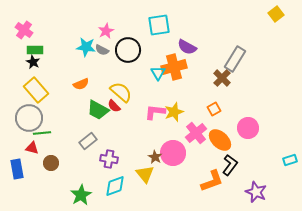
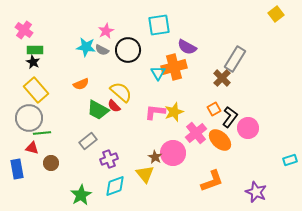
purple cross at (109, 159): rotated 30 degrees counterclockwise
black L-shape at (230, 165): moved 48 px up
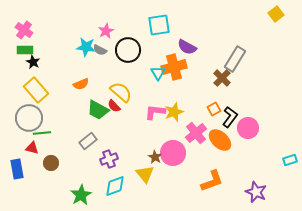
green rectangle at (35, 50): moved 10 px left
gray semicircle at (102, 50): moved 2 px left
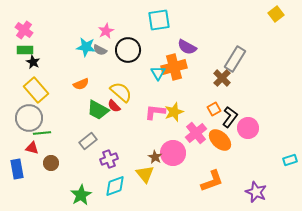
cyan square at (159, 25): moved 5 px up
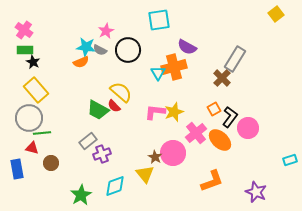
orange semicircle at (81, 84): moved 22 px up
purple cross at (109, 159): moved 7 px left, 5 px up
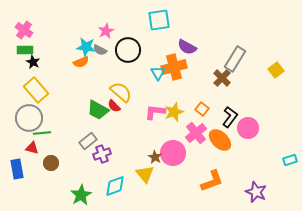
yellow square at (276, 14): moved 56 px down
orange square at (214, 109): moved 12 px left; rotated 24 degrees counterclockwise
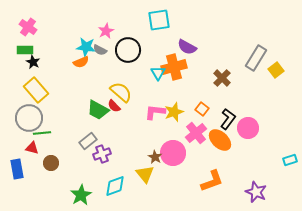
pink cross at (24, 30): moved 4 px right, 3 px up
gray rectangle at (235, 59): moved 21 px right, 1 px up
black L-shape at (230, 117): moved 2 px left, 2 px down
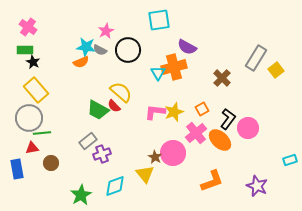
orange square at (202, 109): rotated 24 degrees clockwise
red triangle at (32, 148): rotated 24 degrees counterclockwise
purple star at (256, 192): moved 1 px right, 6 px up
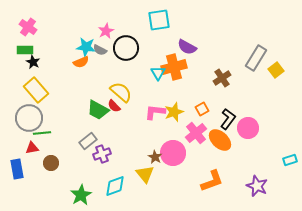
black circle at (128, 50): moved 2 px left, 2 px up
brown cross at (222, 78): rotated 12 degrees clockwise
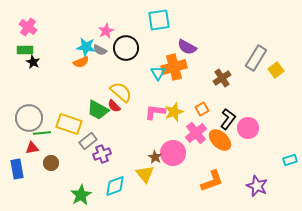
yellow rectangle at (36, 90): moved 33 px right, 34 px down; rotated 30 degrees counterclockwise
